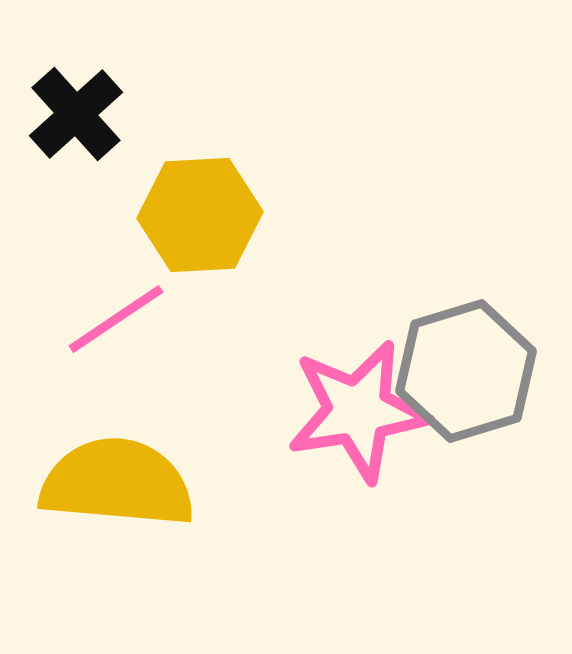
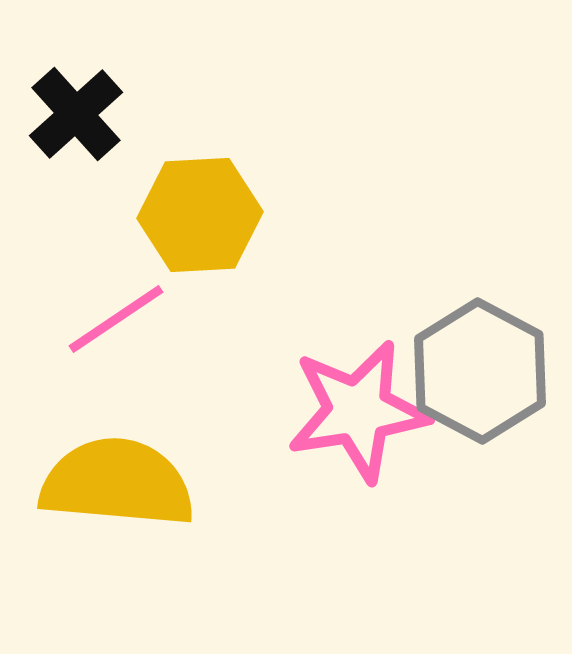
gray hexagon: moved 14 px right; rotated 15 degrees counterclockwise
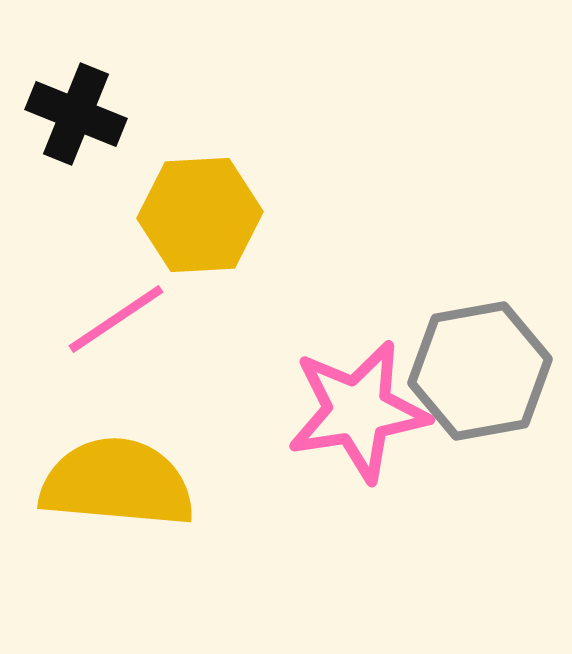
black cross: rotated 26 degrees counterclockwise
gray hexagon: rotated 22 degrees clockwise
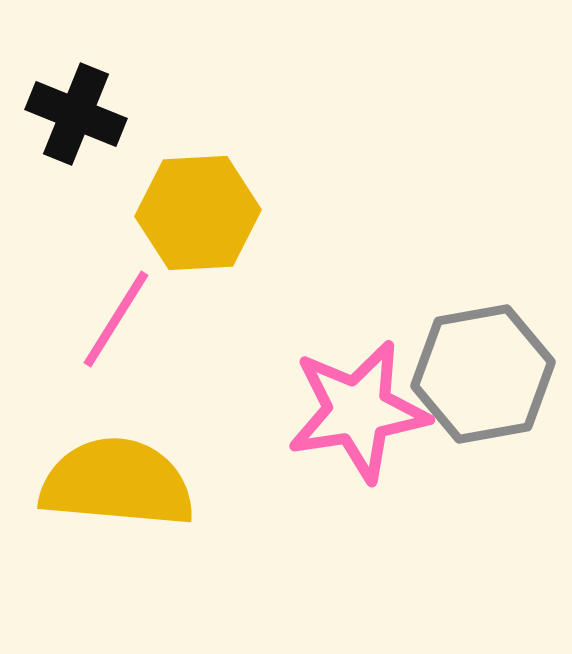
yellow hexagon: moved 2 px left, 2 px up
pink line: rotated 24 degrees counterclockwise
gray hexagon: moved 3 px right, 3 px down
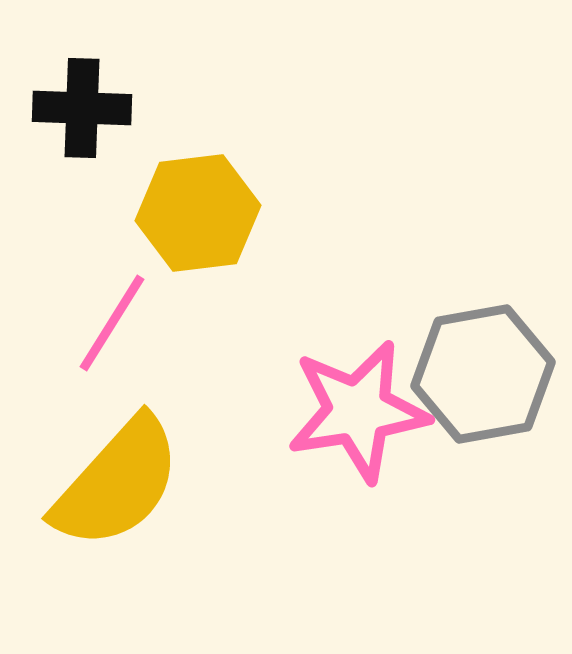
black cross: moved 6 px right, 6 px up; rotated 20 degrees counterclockwise
yellow hexagon: rotated 4 degrees counterclockwise
pink line: moved 4 px left, 4 px down
yellow semicircle: rotated 127 degrees clockwise
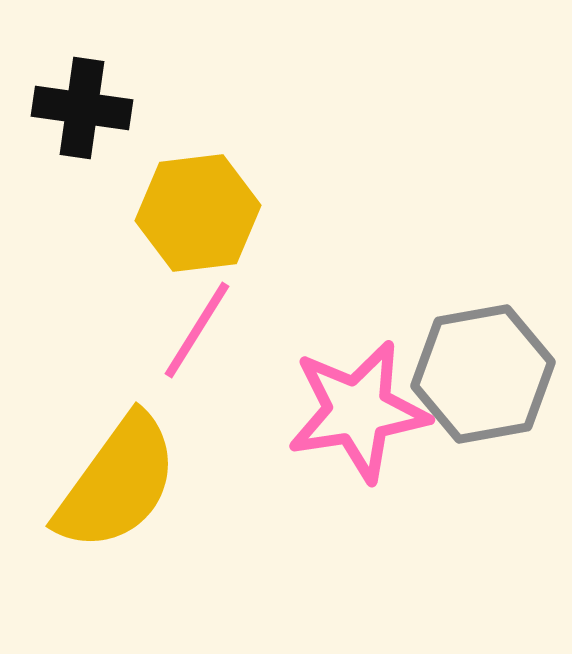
black cross: rotated 6 degrees clockwise
pink line: moved 85 px right, 7 px down
yellow semicircle: rotated 6 degrees counterclockwise
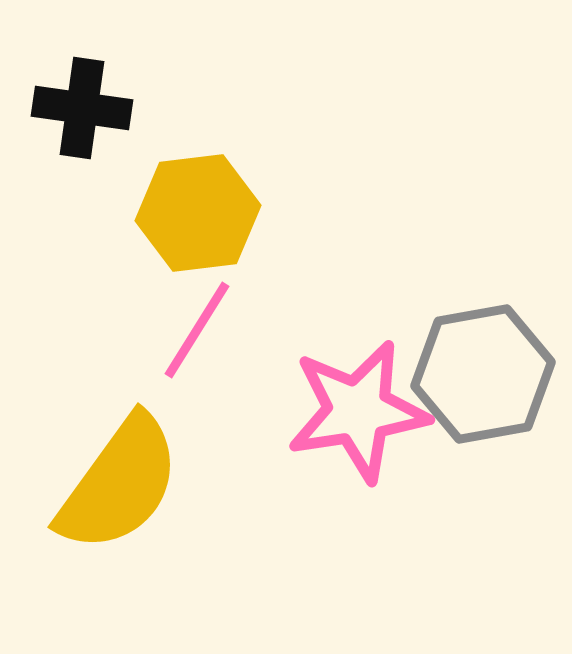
yellow semicircle: moved 2 px right, 1 px down
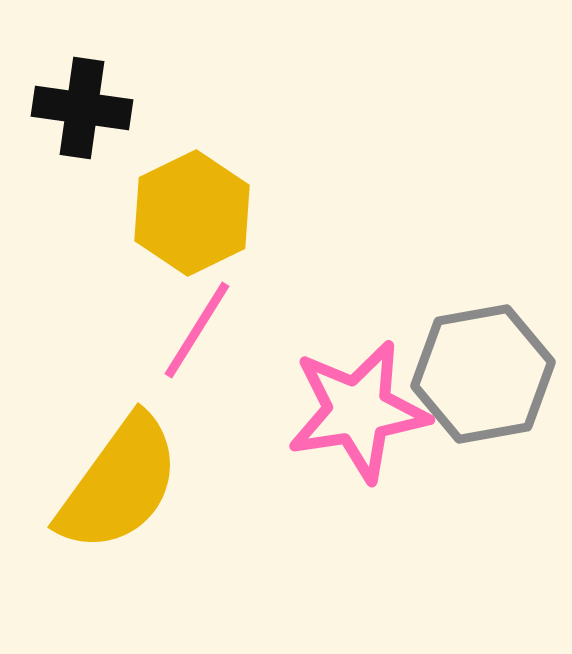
yellow hexagon: moved 6 px left; rotated 19 degrees counterclockwise
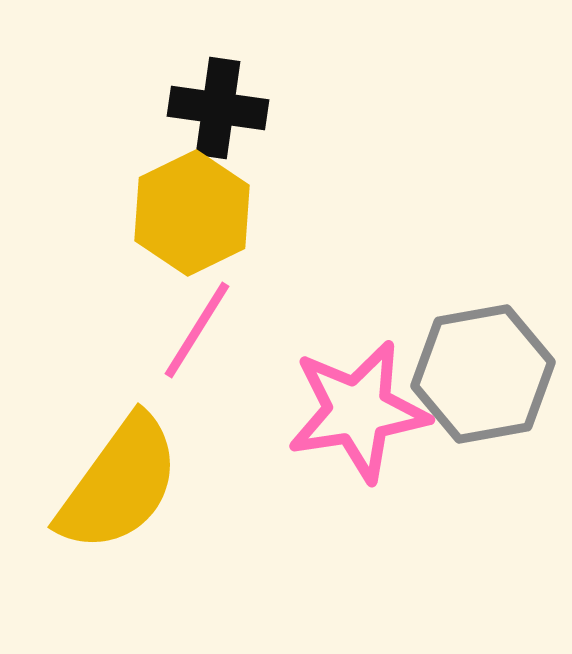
black cross: moved 136 px right
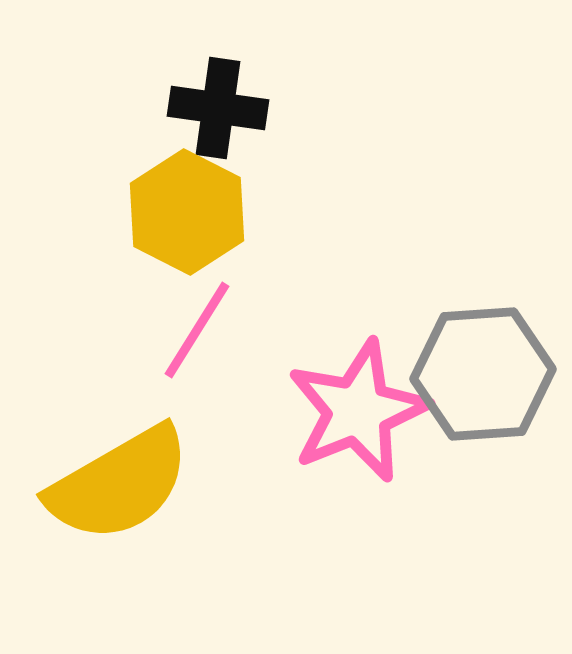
yellow hexagon: moved 5 px left, 1 px up; rotated 7 degrees counterclockwise
gray hexagon: rotated 6 degrees clockwise
pink star: rotated 13 degrees counterclockwise
yellow semicircle: rotated 24 degrees clockwise
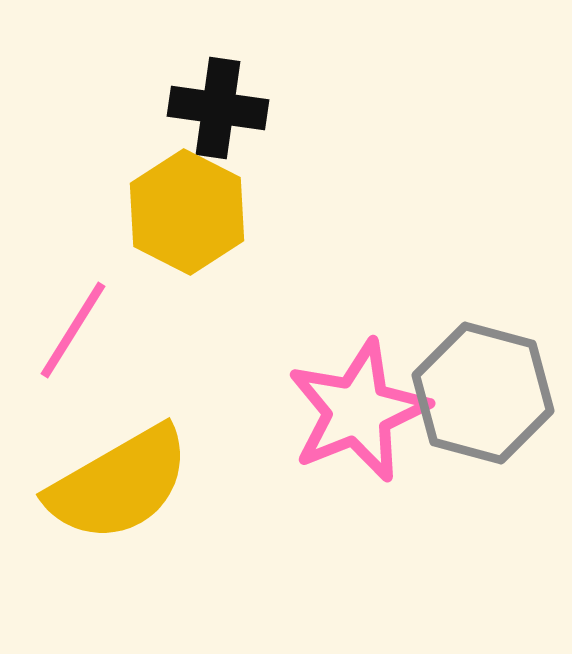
pink line: moved 124 px left
gray hexagon: moved 19 px down; rotated 19 degrees clockwise
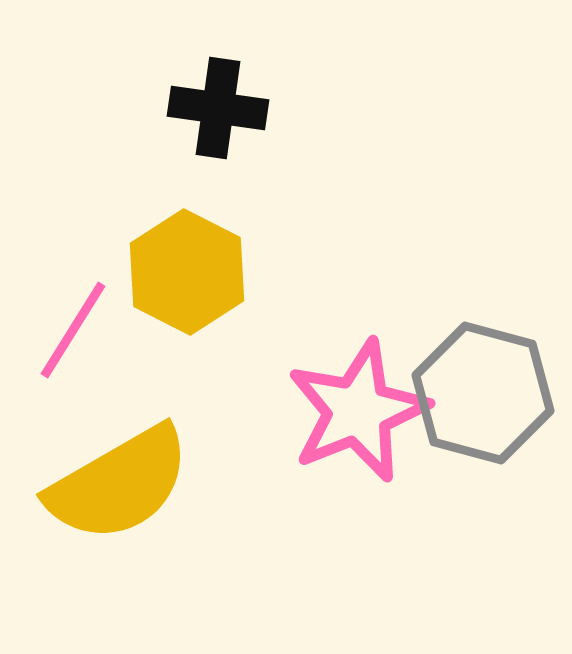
yellow hexagon: moved 60 px down
